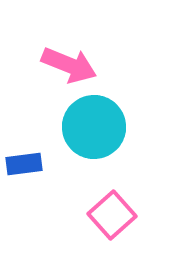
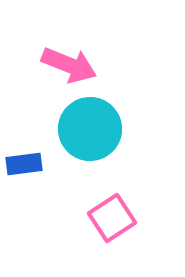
cyan circle: moved 4 px left, 2 px down
pink square: moved 3 px down; rotated 9 degrees clockwise
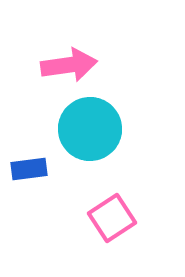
pink arrow: rotated 30 degrees counterclockwise
blue rectangle: moved 5 px right, 5 px down
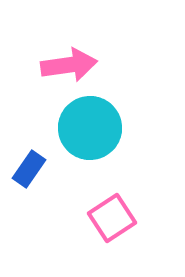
cyan circle: moved 1 px up
blue rectangle: rotated 48 degrees counterclockwise
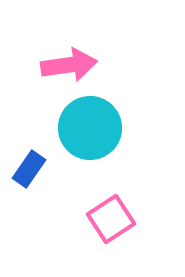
pink square: moved 1 px left, 1 px down
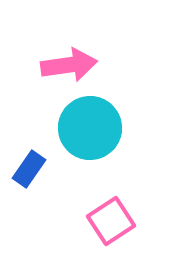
pink square: moved 2 px down
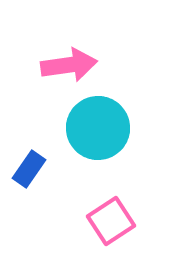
cyan circle: moved 8 px right
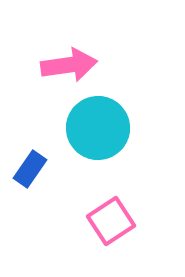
blue rectangle: moved 1 px right
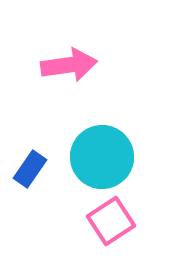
cyan circle: moved 4 px right, 29 px down
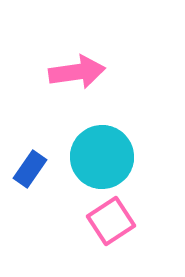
pink arrow: moved 8 px right, 7 px down
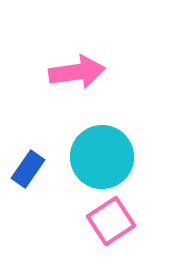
blue rectangle: moved 2 px left
